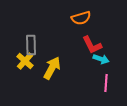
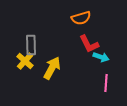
red L-shape: moved 3 px left, 1 px up
cyan arrow: moved 2 px up
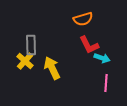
orange semicircle: moved 2 px right, 1 px down
red L-shape: moved 1 px down
cyan arrow: moved 1 px right, 1 px down
yellow arrow: rotated 55 degrees counterclockwise
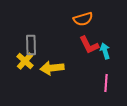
cyan arrow: moved 3 px right, 7 px up; rotated 126 degrees counterclockwise
yellow arrow: rotated 70 degrees counterclockwise
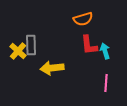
red L-shape: rotated 20 degrees clockwise
yellow cross: moved 7 px left, 10 px up
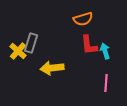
gray rectangle: moved 2 px up; rotated 18 degrees clockwise
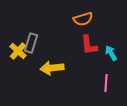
cyan arrow: moved 6 px right, 2 px down; rotated 14 degrees counterclockwise
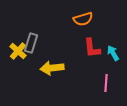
red L-shape: moved 3 px right, 3 px down
cyan arrow: moved 2 px right
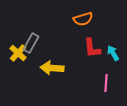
gray rectangle: rotated 12 degrees clockwise
yellow cross: moved 2 px down
yellow arrow: rotated 10 degrees clockwise
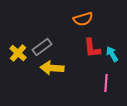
gray rectangle: moved 11 px right, 4 px down; rotated 24 degrees clockwise
cyan arrow: moved 1 px left, 1 px down
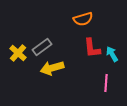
yellow arrow: rotated 20 degrees counterclockwise
